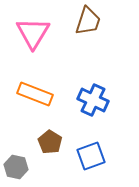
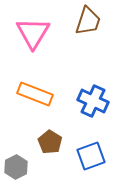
blue cross: moved 1 px down
gray hexagon: rotated 20 degrees clockwise
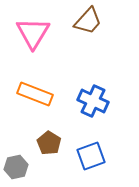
brown trapezoid: rotated 24 degrees clockwise
brown pentagon: moved 1 px left, 1 px down
gray hexagon: rotated 15 degrees clockwise
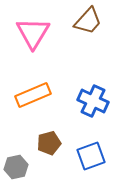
orange rectangle: moved 2 px left, 1 px down; rotated 44 degrees counterclockwise
brown pentagon: rotated 25 degrees clockwise
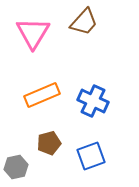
brown trapezoid: moved 4 px left, 1 px down
orange rectangle: moved 9 px right
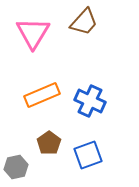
blue cross: moved 3 px left
brown pentagon: rotated 20 degrees counterclockwise
blue square: moved 3 px left, 1 px up
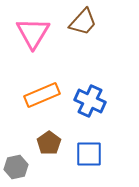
brown trapezoid: moved 1 px left
blue square: moved 1 px right, 1 px up; rotated 20 degrees clockwise
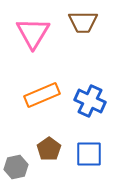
brown trapezoid: rotated 48 degrees clockwise
brown pentagon: moved 6 px down
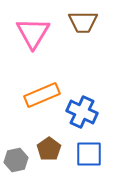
blue cross: moved 8 px left, 11 px down
gray hexagon: moved 7 px up
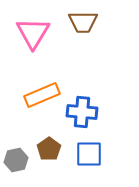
blue cross: rotated 20 degrees counterclockwise
